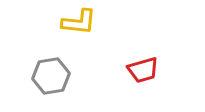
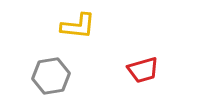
yellow L-shape: moved 1 px left, 4 px down
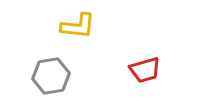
red trapezoid: moved 2 px right
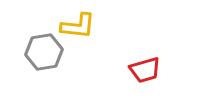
gray hexagon: moved 7 px left, 24 px up
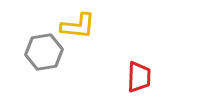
red trapezoid: moved 6 px left, 7 px down; rotated 72 degrees counterclockwise
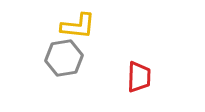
gray hexagon: moved 20 px right, 6 px down
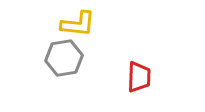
yellow L-shape: moved 2 px up
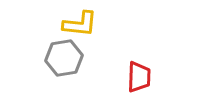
yellow L-shape: moved 2 px right
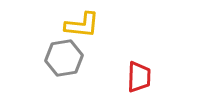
yellow L-shape: moved 2 px right, 1 px down
